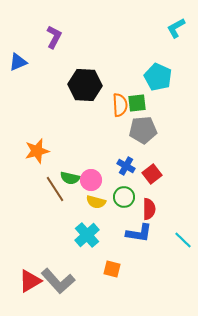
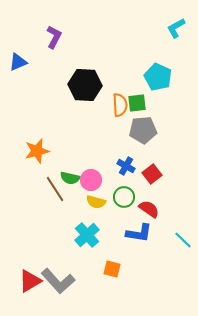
red semicircle: rotated 55 degrees counterclockwise
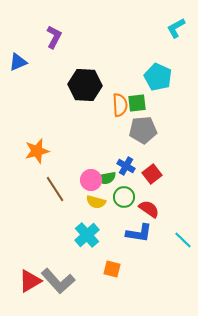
green semicircle: moved 36 px right; rotated 24 degrees counterclockwise
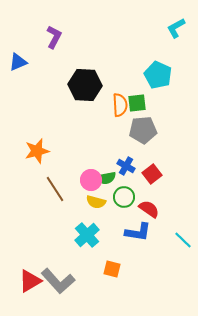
cyan pentagon: moved 2 px up
blue L-shape: moved 1 px left, 1 px up
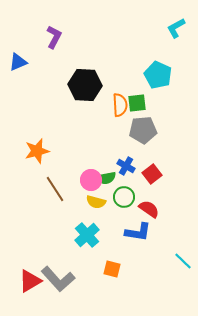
cyan line: moved 21 px down
gray L-shape: moved 2 px up
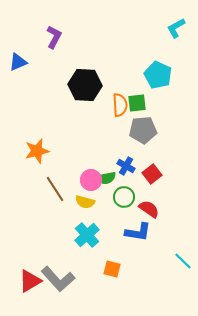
yellow semicircle: moved 11 px left
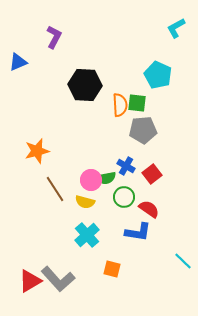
green square: rotated 12 degrees clockwise
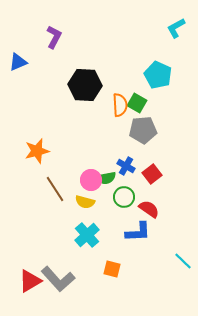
green square: rotated 24 degrees clockwise
blue L-shape: rotated 12 degrees counterclockwise
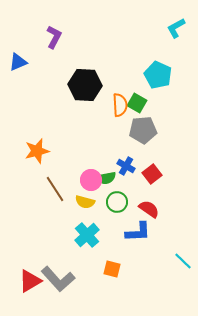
green circle: moved 7 px left, 5 px down
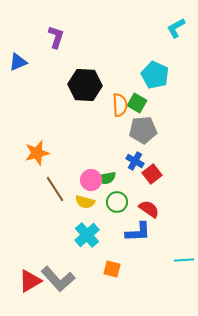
purple L-shape: moved 2 px right; rotated 10 degrees counterclockwise
cyan pentagon: moved 3 px left
orange star: moved 2 px down
blue cross: moved 9 px right, 5 px up
cyan line: moved 1 px right, 1 px up; rotated 48 degrees counterclockwise
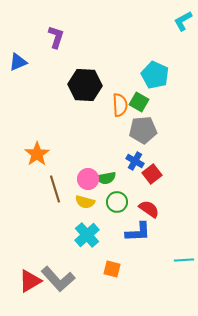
cyan L-shape: moved 7 px right, 7 px up
green square: moved 2 px right, 1 px up
orange star: moved 1 px down; rotated 20 degrees counterclockwise
pink circle: moved 3 px left, 1 px up
brown line: rotated 16 degrees clockwise
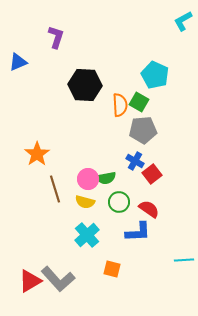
green circle: moved 2 px right
